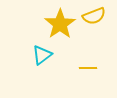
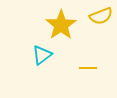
yellow semicircle: moved 7 px right
yellow star: moved 1 px right, 1 px down
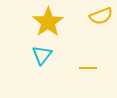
yellow star: moved 13 px left, 3 px up
cyan triangle: rotated 15 degrees counterclockwise
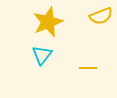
yellow star: rotated 12 degrees clockwise
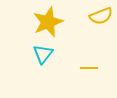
cyan triangle: moved 1 px right, 1 px up
yellow line: moved 1 px right
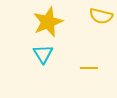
yellow semicircle: rotated 35 degrees clockwise
cyan triangle: rotated 10 degrees counterclockwise
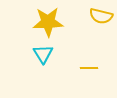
yellow star: rotated 20 degrees clockwise
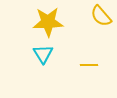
yellow semicircle: rotated 35 degrees clockwise
yellow line: moved 3 px up
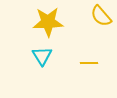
cyan triangle: moved 1 px left, 2 px down
yellow line: moved 2 px up
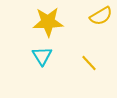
yellow semicircle: rotated 80 degrees counterclockwise
yellow line: rotated 48 degrees clockwise
